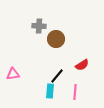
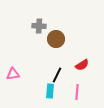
black line: moved 1 px up; rotated 14 degrees counterclockwise
pink line: moved 2 px right
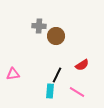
brown circle: moved 3 px up
pink line: rotated 63 degrees counterclockwise
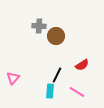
pink triangle: moved 4 px down; rotated 40 degrees counterclockwise
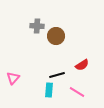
gray cross: moved 2 px left
black line: rotated 49 degrees clockwise
cyan rectangle: moved 1 px left, 1 px up
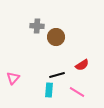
brown circle: moved 1 px down
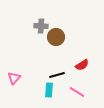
gray cross: moved 4 px right
pink triangle: moved 1 px right
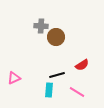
pink triangle: rotated 24 degrees clockwise
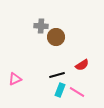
pink triangle: moved 1 px right, 1 px down
cyan rectangle: moved 11 px right; rotated 16 degrees clockwise
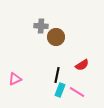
black line: rotated 63 degrees counterclockwise
